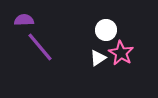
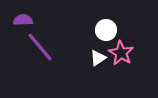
purple semicircle: moved 1 px left
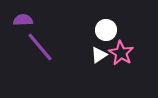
white triangle: moved 1 px right, 3 px up
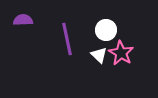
purple line: moved 27 px right, 8 px up; rotated 28 degrees clockwise
white triangle: rotated 42 degrees counterclockwise
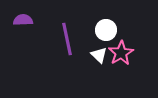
pink star: rotated 10 degrees clockwise
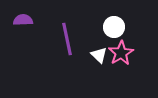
white circle: moved 8 px right, 3 px up
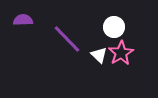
purple line: rotated 32 degrees counterclockwise
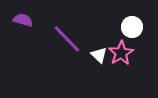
purple semicircle: rotated 18 degrees clockwise
white circle: moved 18 px right
